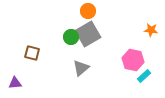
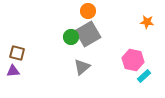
orange star: moved 4 px left, 8 px up
brown square: moved 15 px left
gray triangle: moved 1 px right, 1 px up
purple triangle: moved 2 px left, 12 px up
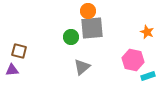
orange star: moved 10 px down; rotated 16 degrees clockwise
gray square: moved 4 px right, 6 px up; rotated 25 degrees clockwise
brown square: moved 2 px right, 2 px up
purple triangle: moved 1 px left, 1 px up
cyan rectangle: moved 4 px right; rotated 24 degrees clockwise
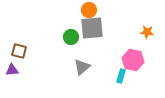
orange circle: moved 1 px right, 1 px up
orange star: rotated 16 degrees counterclockwise
cyan rectangle: moved 27 px left; rotated 56 degrees counterclockwise
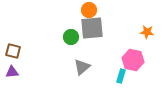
brown square: moved 6 px left
purple triangle: moved 2 px down
